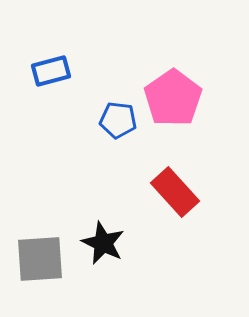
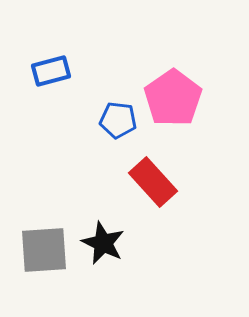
red rectangle: moved 22 px left, 10 px up
gray square: moved 4 px right, 9 px up
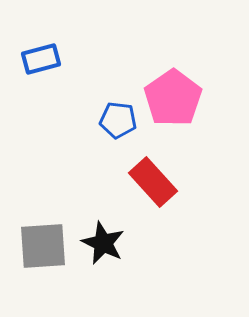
blue rectangle: moved 10 px left, 12 px up
gray square: moved 1 px left, 4 px up
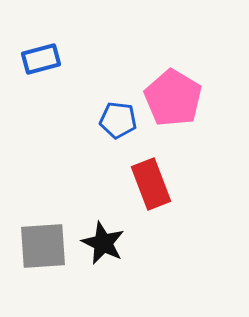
pink pentagon: rotated 6 degrees counterclockwise
red rectangle: moved 2 px left, 2 px down; rotated 21 degrees clockwise
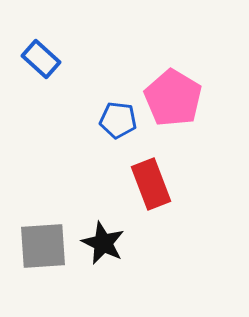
blue rectangle: rotated 57 degrees clockwise
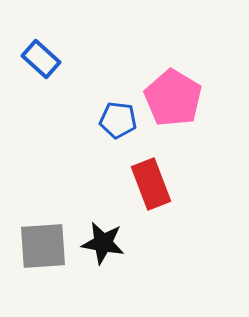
black star: rotated 15 degrees counterclockwise
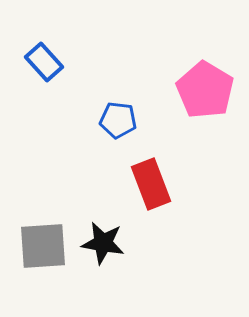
blue rectangle: moved 3 px right, 3 px down; rotated 6 degrees clockwise
pink pentagon: moved 32 px right, 8 px up
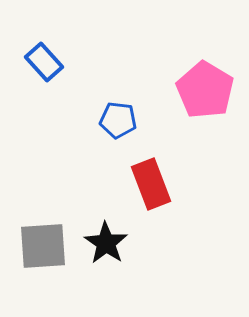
black star: moved 3 px right; rotated 24 degrees clockwise
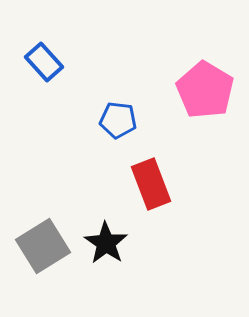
gray square: rotated 28 degrees counterclockwise
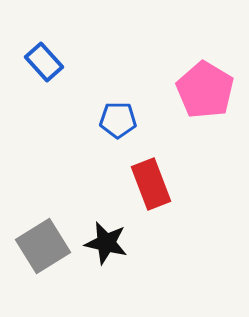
blue pentagon: rotated 6 degrees counterclockwise
black star: rotated 21 degrees counterclockwise
